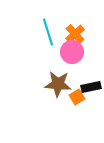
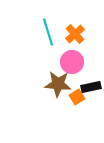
pink circle: moved 10 px down
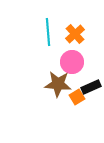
cyan line: rotated 12 degrees clockwise
black rectangle: rotated 12 degrees counterclockwise
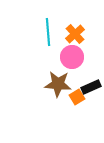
pink circle: moved 5 px up
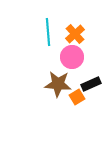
black rectangle: moved 3 px up
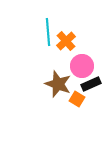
orange cross: moved 9 px left, 7 px down
pink circle: moved 10 px right, 9 px down
brown star: rotated 16 degrees clockwise
orange square: moved 2 px down; rotated 28 degrees counterclockwise
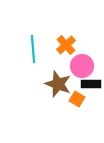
cyan line: moved 15 px left, 17 px down
orange cross: moved 4 px down
black rectangle: rotated 24 degrees clockwise
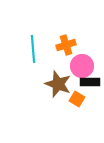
orange cross: rotated 24 degrees clockwise
black rectangle: moved 1 px left, 2 px up
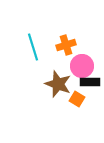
cyan line: moved 2 px up; rotated 12 degrees counterclockwise
